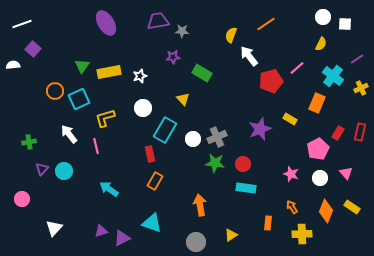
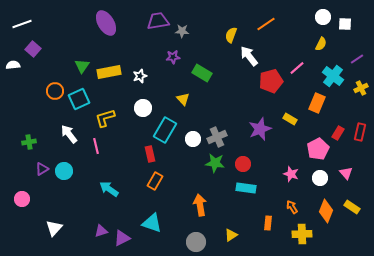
purple triangle at (42, 169): rotated 16 degrees clockwise
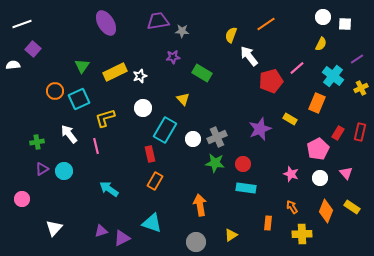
yellow rectangle at (109, 72): moved 6 px right; rotated 15 degrees counterclockwise
green cross at (29, 142): moved 8 px right
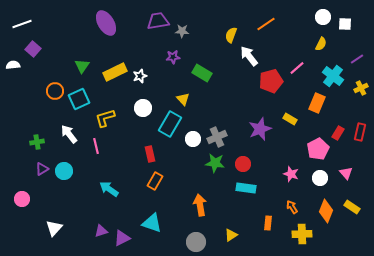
cyan rectangle at (165, 130): moved 5 px right, 6 px up
